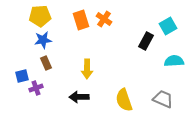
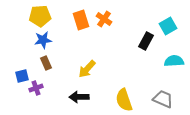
yellow arrow: rotated 42 degrees clockwise
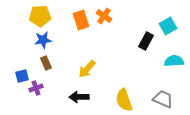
orange cross: moved 3 px up
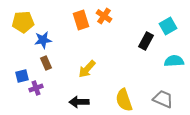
yellow pentagon: moved 17 px left, 6 px down
black arrow: moved 5 px down
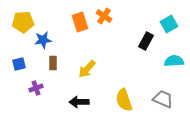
orange rectangle: moved 1 px left, 2 px down
cyan square: moved 1 px right, 2 px up
brown rectangle: moved 7 px right; rotated 24 degrees clockwise
blue square: moved 3 px left, 12 px up
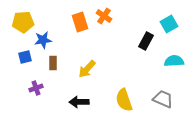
blue square: moved 6 px right, 7 px up
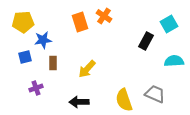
gray trapezoid: moved 8 px left, 5 px up
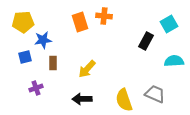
orange cross: rotated 28 degrees counterclockwise
black arrow: moved 3 px right, 3 px up
